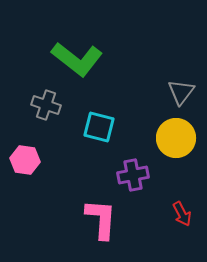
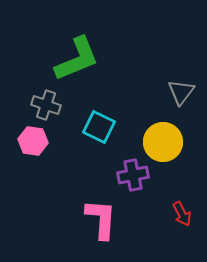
green L-shape: rotated 60 degrees counterclockwise
cyan square: rotated 12 degrees clockwise
yellow circle: moved 13 px left, 4 px down
pink hexagon: moved 8 px right, 19 px up
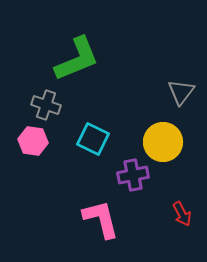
cyan square: moved 6 px left, 12 px down
pink L-shape: rotated 18 degrees counterclockwise
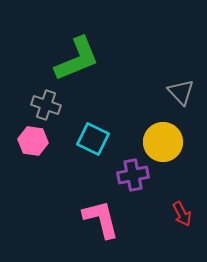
gray triangle: rotated 20 degrees counterclockwise
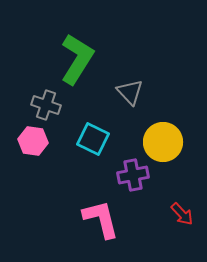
green L-shape: rotated 36 degrees counterclockwise
gray triangle: moved 51 px left
red arrow: rotated 15 degrees counterclockwise
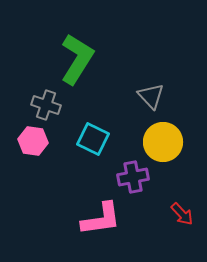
gray triangle: moved 21 px right, 4 px down
purple cross: moved 2 px down
pink L-shape: rotated 96 degrees clockwise
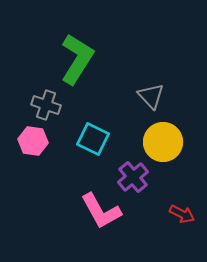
purple cross: rotated 28 degrees counterclockwise
red arrow: rotated 20 degrees counterclockwise
pink L-shape: moved 8 px up; rotated 69 degrees clockwise
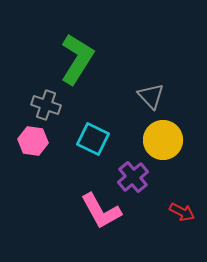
yellow circle: moved 2 px up
red arrow: moved 2 px up
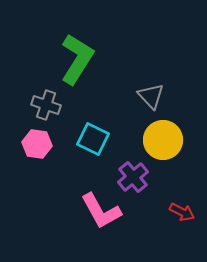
pink hexagon: moved 4 px right, 3 px down
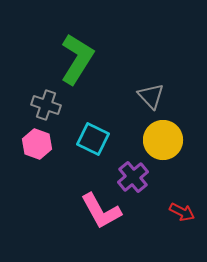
pink hexagon: rotated 12 degrees clockwise
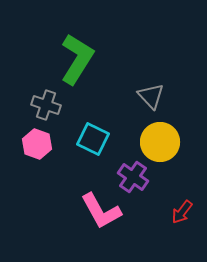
yellow circle: moved 3 px left, 2 px down
purple cross: rotated 16 degrees counterclockwise
red arrow: rotated 100 degrees clockwise
